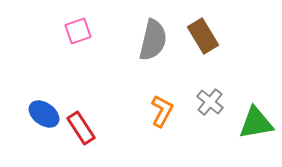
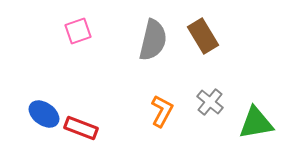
red rectangle: rotated 36 degrees counterclockwise
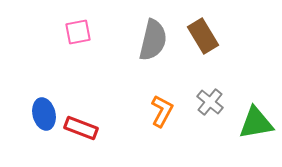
pink square: moved 1 px down; rotated 8 degrees clockwise
blue ellipse: rotated 40 degrees clockwise
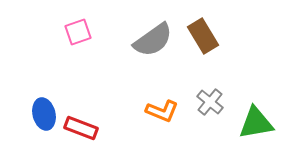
pink square: rotated 8 degrees counterclockwise
gray semicircle: rotated 42 degrees clockwise
orange L-shape: rotated 84 degrees clockwise
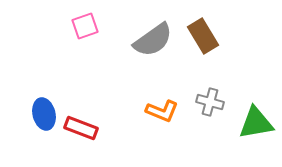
pink square: moved 7 px right, 6 px up
gray cross: rotated 24 degrees counterclockwise
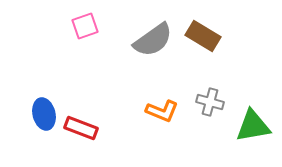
brown rectangle: rotated 28 degrees counterclockwise
green triangle: moved 3 px left, 3 px down
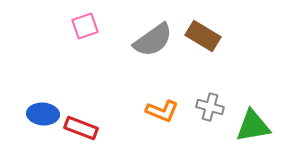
gray cross: moved 5 px down
blue ellipse: moved 1 px left; rotated 72 degrees counterclockwise
